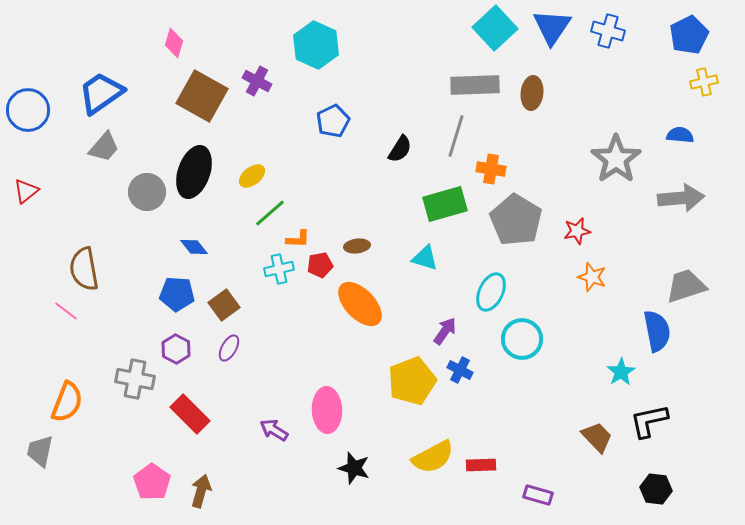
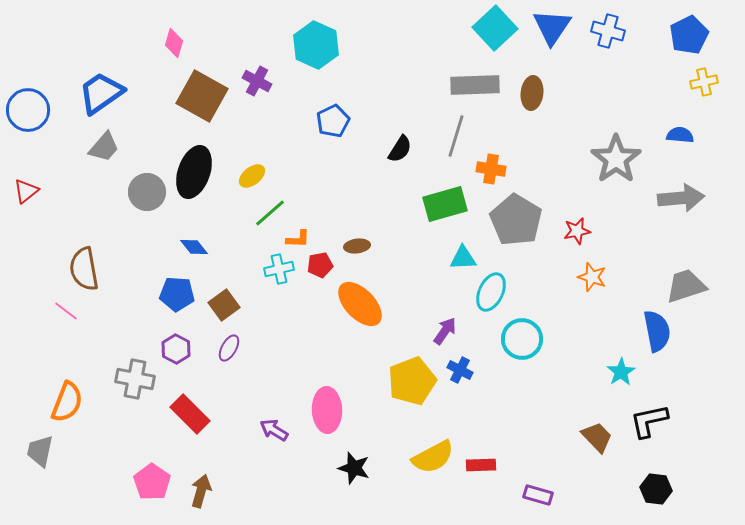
cyan triangle at (425, 258): moved 38 px right; rotated 20 degrees counterclockwise
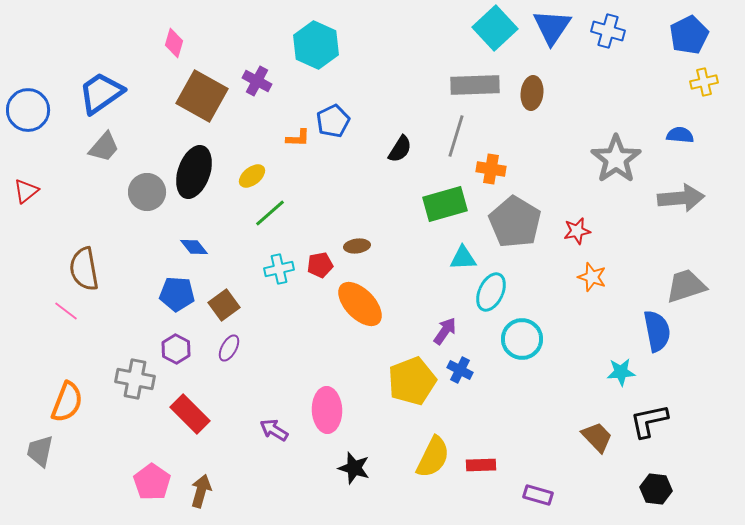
gray pentagon at (516, 220): moved 1 px left, 2 px down
orange L-shape at (298, 239): moved 101 px up
cyan star at (621, 372): rotated 28 degrees clockwise
yellow semicircle at (433, 457): rotated 36 degrees counterclockwise
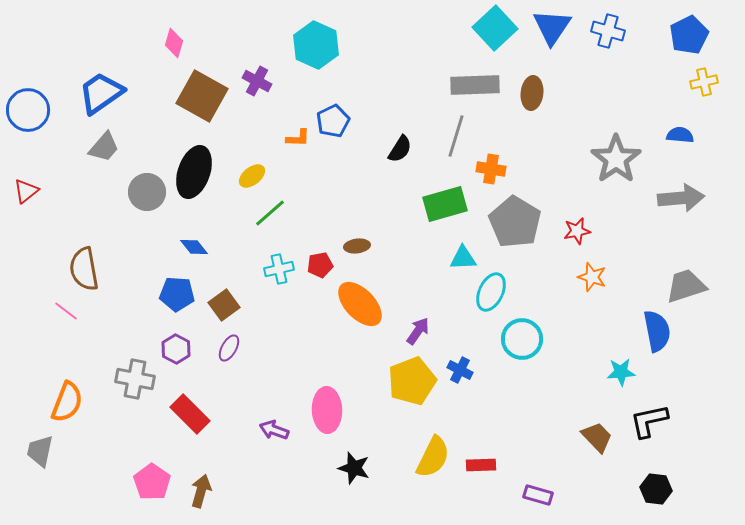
purple arrow at (445, 331): moved 27 px left
purple arrow at (274, 430): rotated 12 degrees counterclockwise
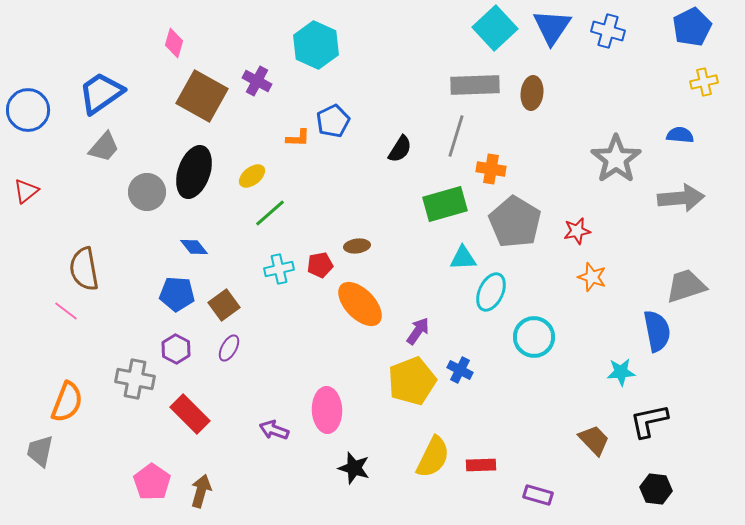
blue pentagon at (689, 35): moved 3 px right, 8 px up
cyan circle at (522, 339): moved 12 px right, 2 px up
brown trapezoid at (597, 437): moved 3 px left, 3 px down
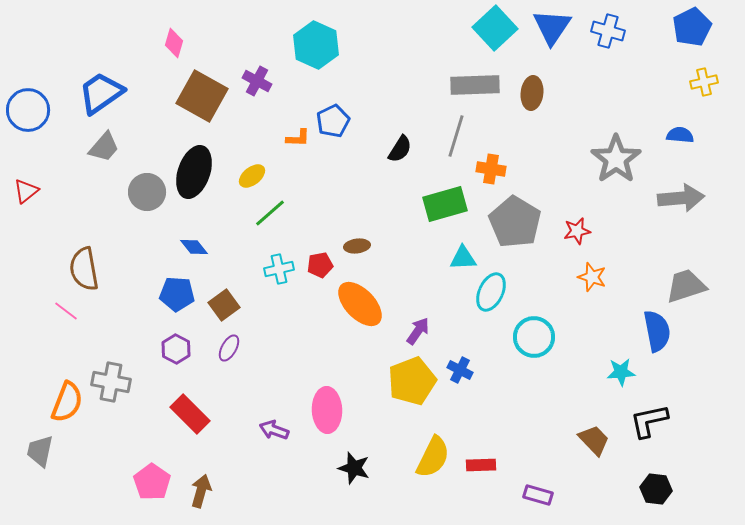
gray cross at (135, 379): moved 24 px left, 3 px down
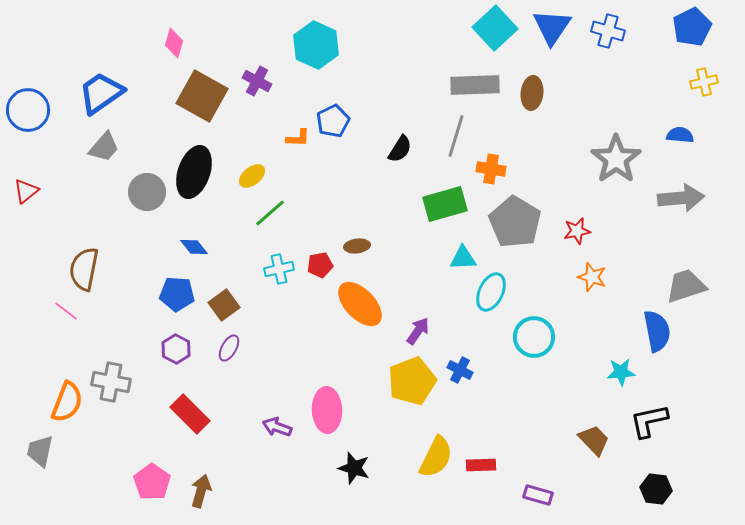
brown semicircle at (84, 269): rotated 21 degrees clockwise
purple arrow at (274, 430): moved 3 px right, 3 px up
yellow semicircle at (433, 457): moved 3 px right
